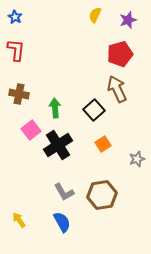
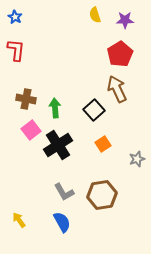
yellow semicircle: rotated 42 degrees counterclockwise
purple star: moved 3 px left; rotated 18 degrees clockwise
red pentagon: rotated 15 degrees counterclockwise
brown cross: moved 7 px right, 5 px down
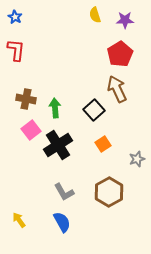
brown hexagon: moved 7 px right, 3 px up; rotated 20 degrees counterclockwise
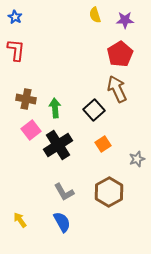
yellow arrow: moved 1 px right
